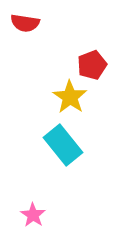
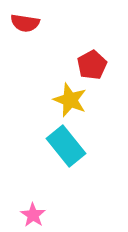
red pentagon: rotated 8 degrees counterclockwise
yellow star: moved 3 px down; rotated 12 degrees counterclockwise
cyan rectangle: moved 3 px right, 1 px down
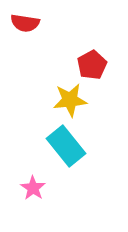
yellow star: rotated 28 degrees counterclockwise
pink star: moved 27 px up
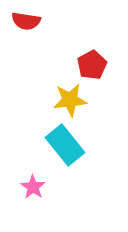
red semicircle: moved 1 px right, 2 px up
cyan rectangle: moved 1 px left, 1 px up
pink star: moved 1 px up
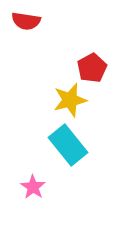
red pentagon: moved 3 px down
yellow star: rotated 8 degrees counterclockwise
cyan rectangle: moved 3 px right
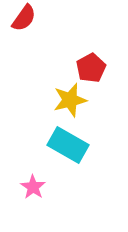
red semicircle: moved 2 px left, 3 px up; rotated 64 degrees counterclockwise
red pentagon: moved 1 px left
cyan rectangle: rotated 21 degrees counterclockwise
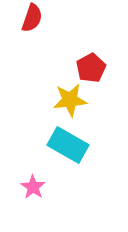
red semicircle: moved 8 px right; rotated 16 degrees counterclockwise
yellow star: rotated 8 degrees clockwise
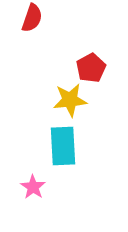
cyan rectangle: moved 5 px left, 1 px down; rotated 57 degrees clockwise
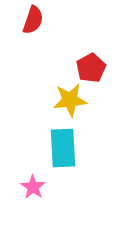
red semicircle: moved 1 px right, 2 px down
cyan rectangle: moved 2 px down
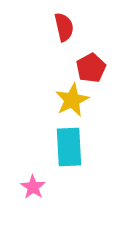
red semicircle: moved 31 px right, 7 px down; rotated 32 degrees counterclockwise
yellow star: moved 2 px right; rotated 20 degrees counterclockwise
cyan rectangle: moved 6 px right, 1 px up
